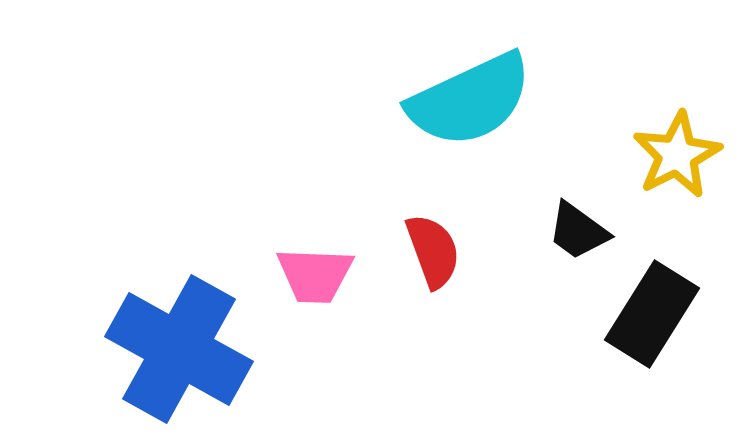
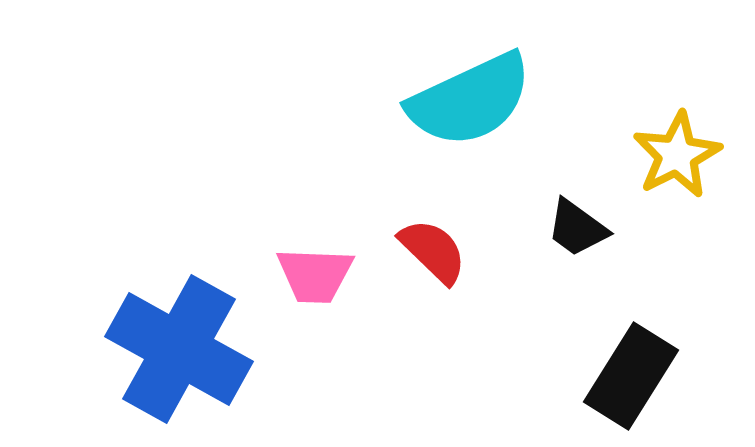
black trapezoid: moved 1 px left, 3 px up
red semicircle: rotated 26 degrees counterclockwise
black rectangle: moved 21 px left, 62 px down
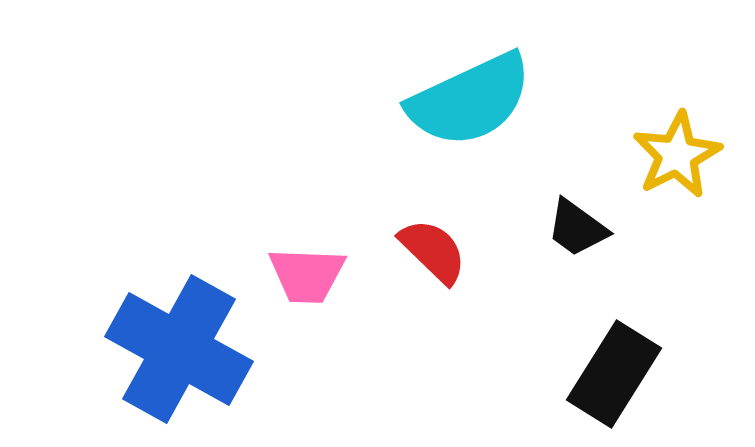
pink trapezoid: moved 8 px left
black rectangle: moved 17 px left, 2 px up
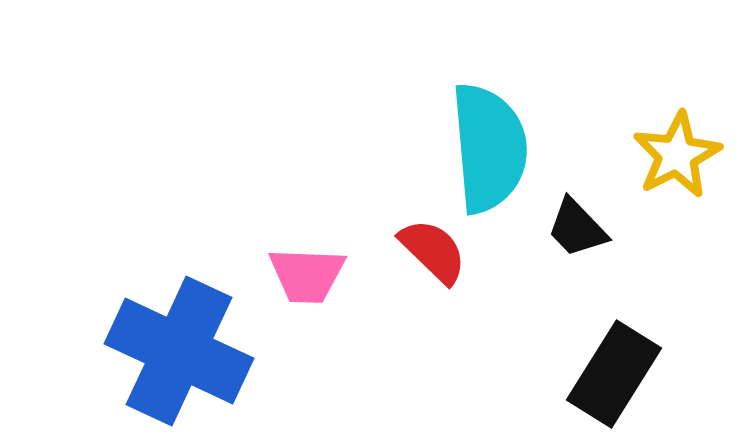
cyan semicircle: moved 19 px right, 48 px down; rotated 70 degrees counterclockwise
black trapezoid: rotated 10 degrees clockwise
blue cross: moved 2 px down; rotated 4 degrees counterclockwise
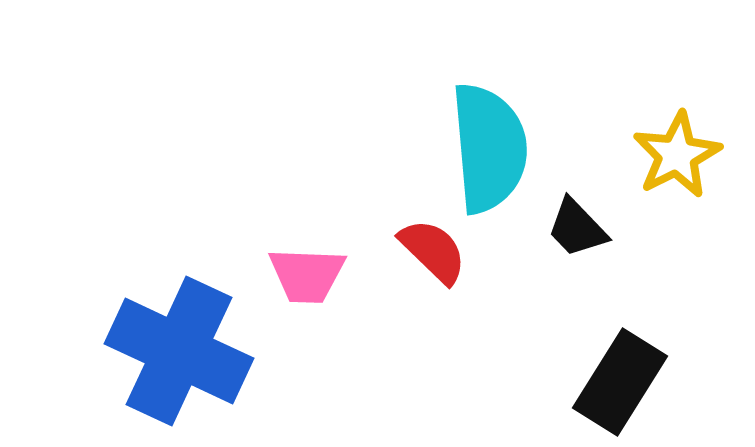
black rectangle: moved 6 px right, 8 px down
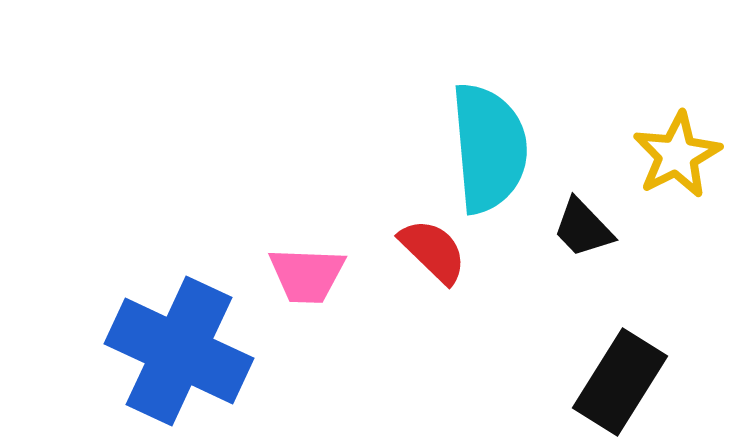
black trapezoid: moved 6 px right
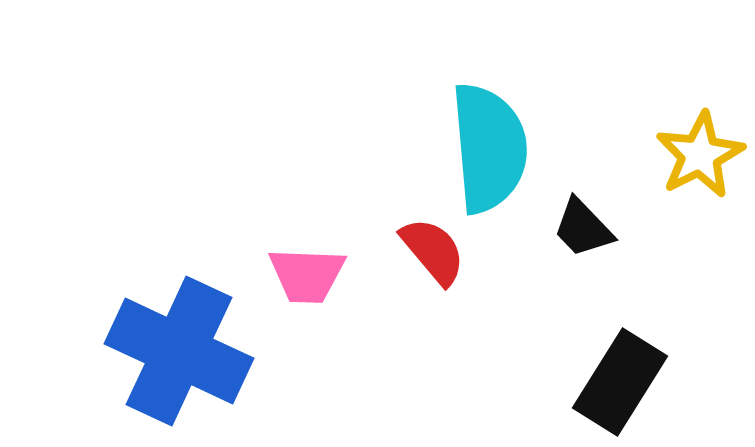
yellow star: moved 23 px right
red semicircle: rotated 6 degrees clockwise
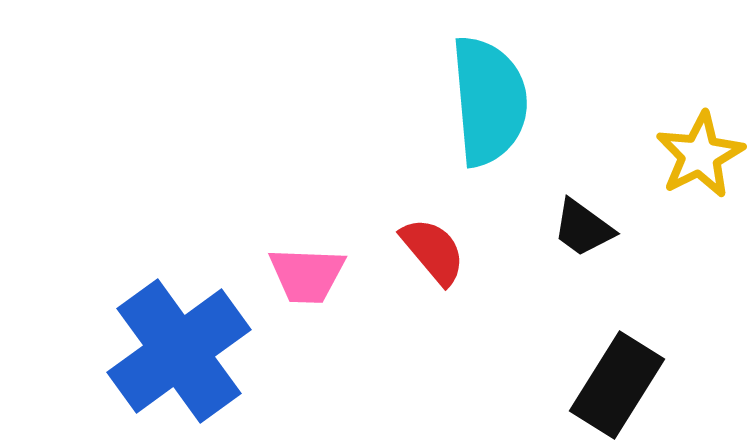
cyan semicircle: moved 47 px up
black trapezoid: rotated 10 degrees counterclockwise
blue cross: rotated 29 degrees clockwise
black rectangle: moved 3 px left, 3 px down
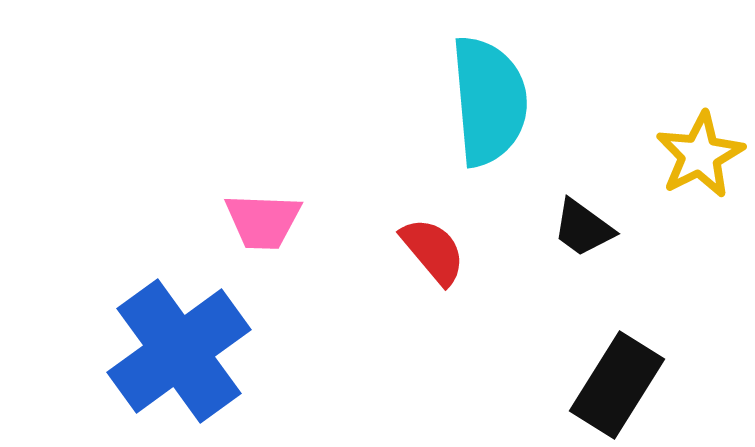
pink trapezoid: moved 44 px left, 54 px up
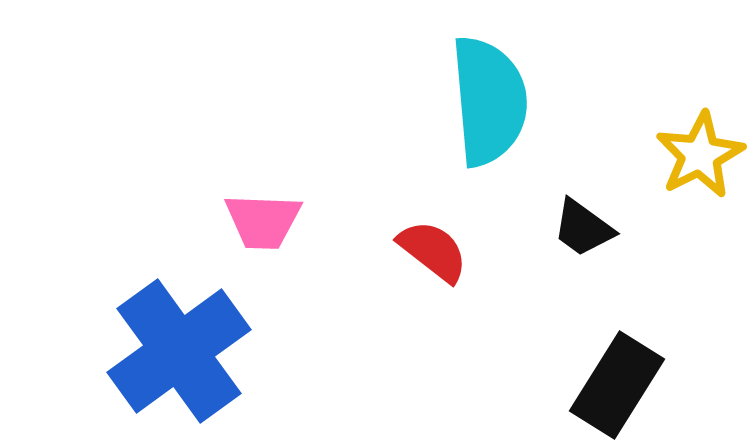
red semicircle: rotated 12 degrees counterclockwise
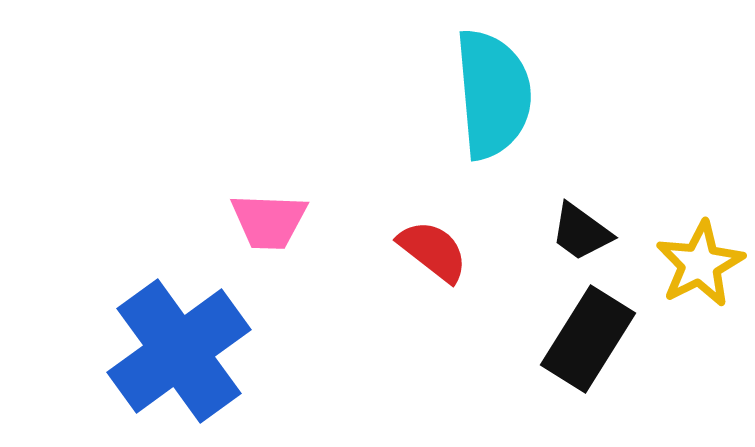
cyan semicircle: moved 4 px right, 7 px up
yellow star: moved 109 px down
pink trapezoid: moved 6 px right
black trapezoid: moved 2 px left, 4 px down
black rectangle: moved 29 px left, 46 px up
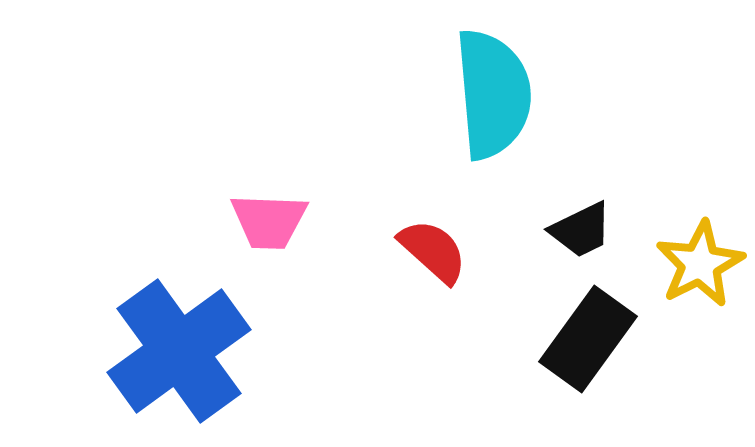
black trapezoid: moved 2 px up; rotated 62 degrees counterclockwise
red semicircle: rotated 4 degrees clockwise
black rectangle: rotated 4 degrees clockwise
